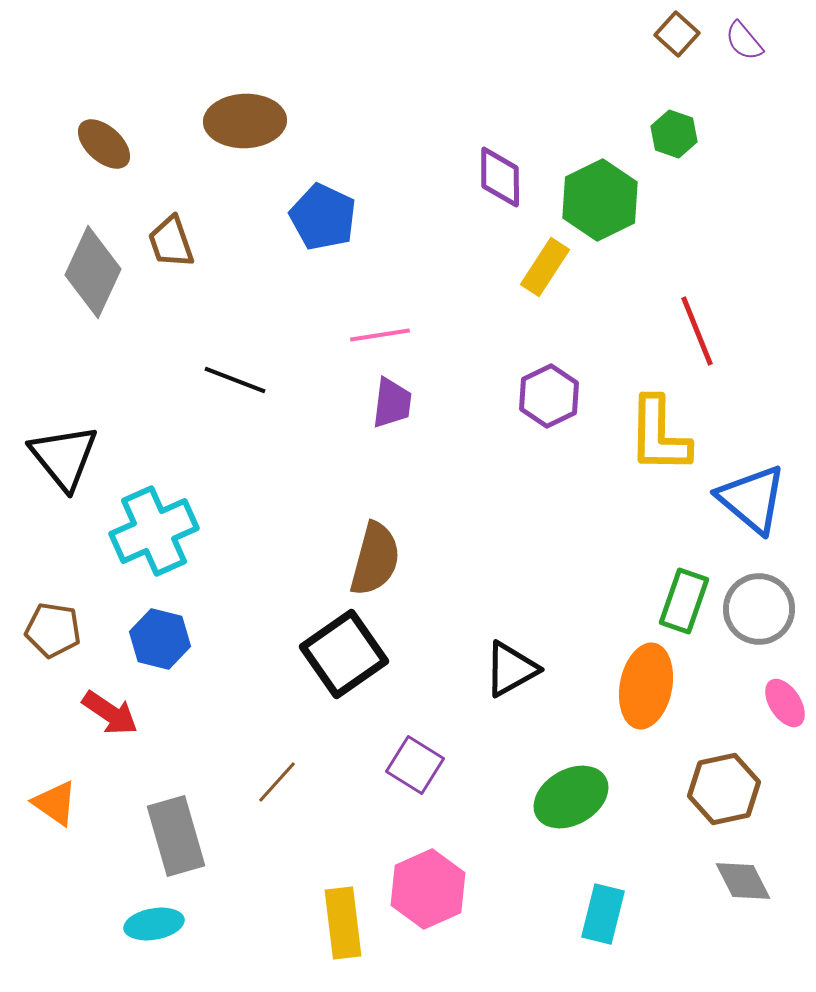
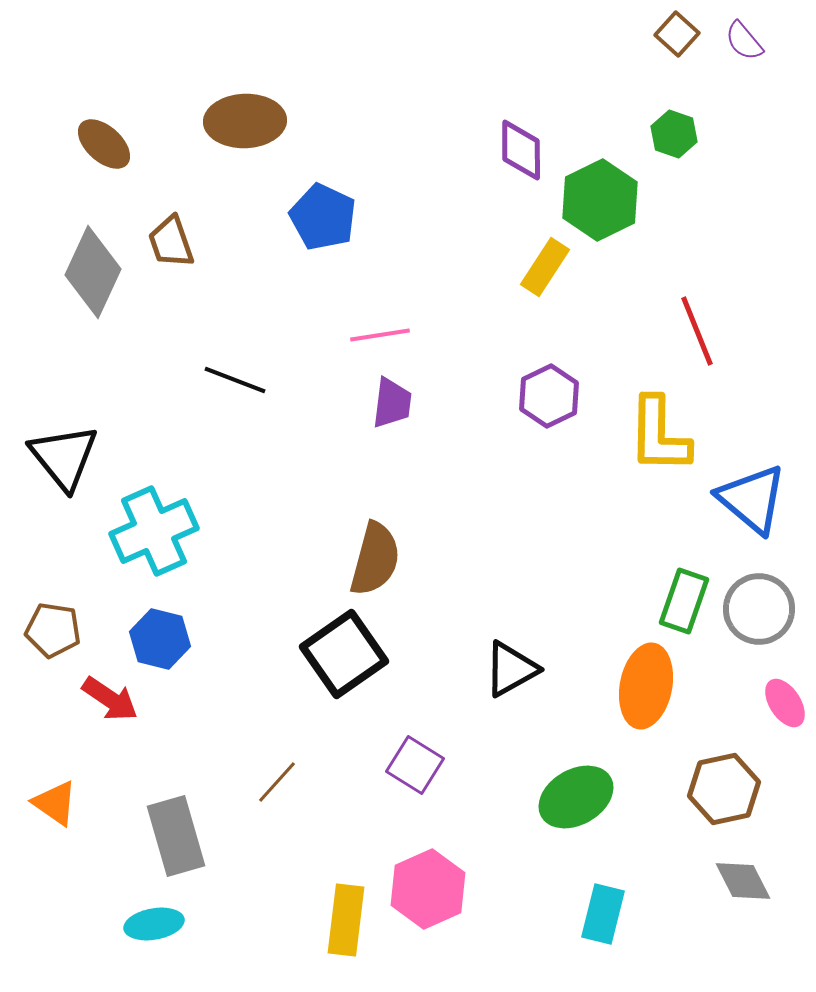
purple diamond at (500, 177): moved 21 px right, 27 px up
red arrow at (110, 713): moved 14 px up
green ellipse at (571, 797): moved 5 px right
yellow rectangle at (343, 923): moved 3 px right, 3 px up; rotated 14 degrees clockwise
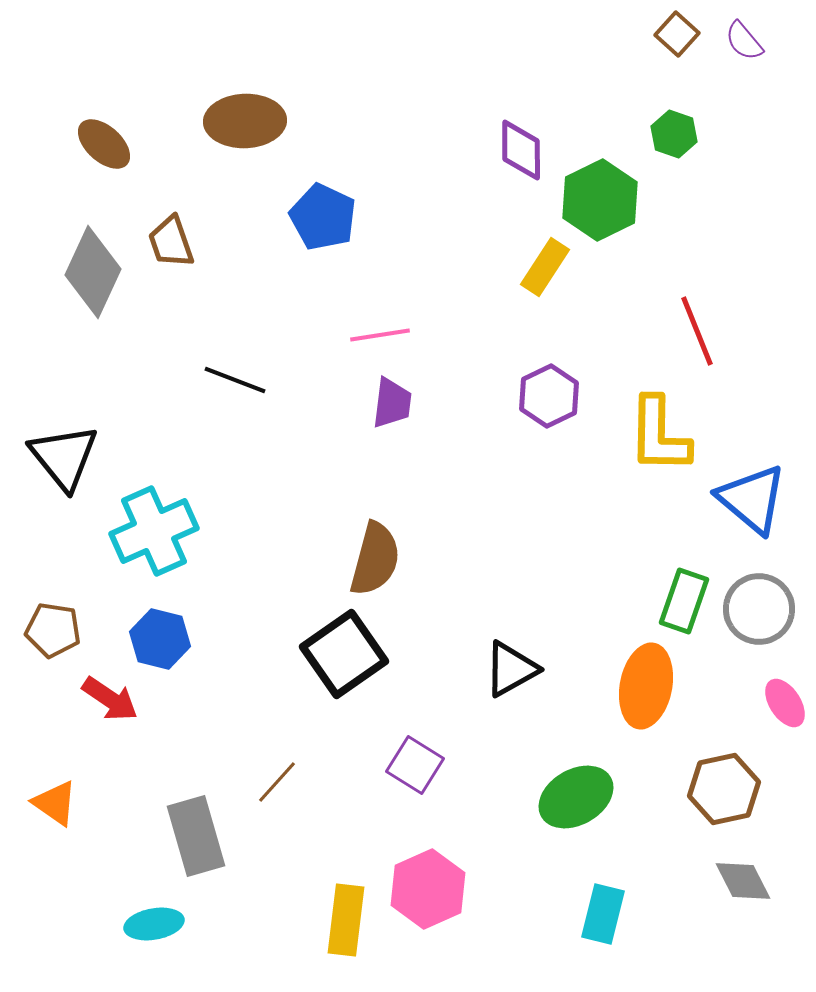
gray rectangle at (176, 836): moved 20 px right
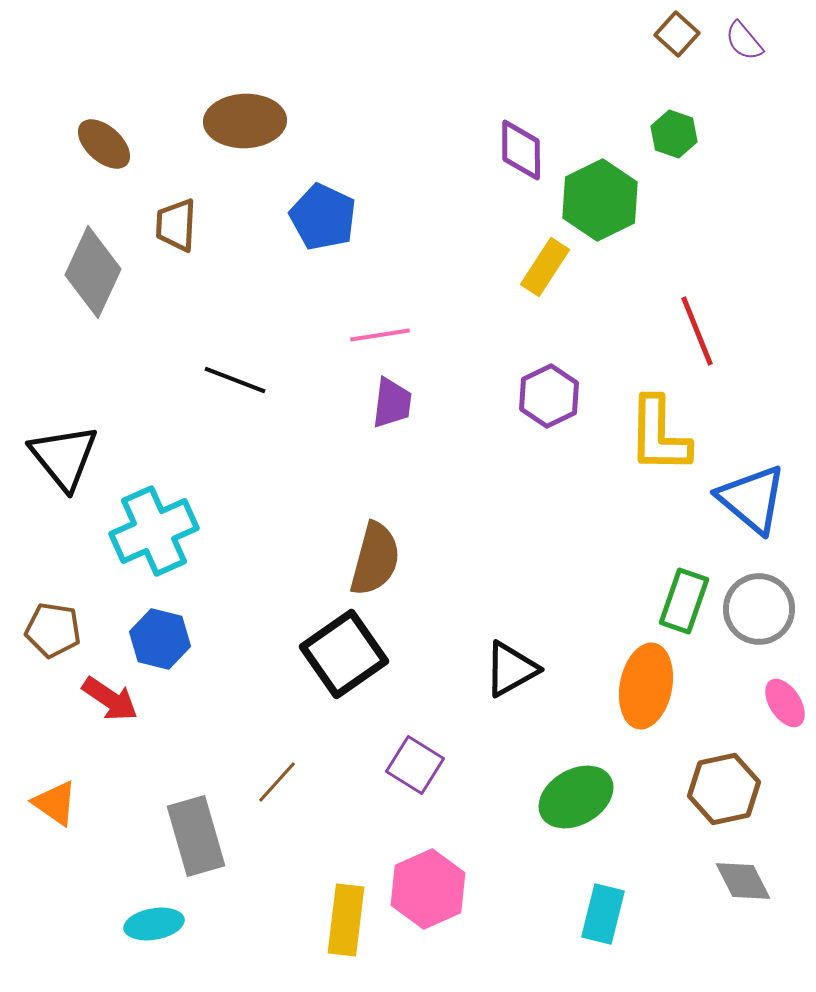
brown trapezoid at (171, 242): moved 5 px right, 17 px up; rotated 22 degrees clockwise
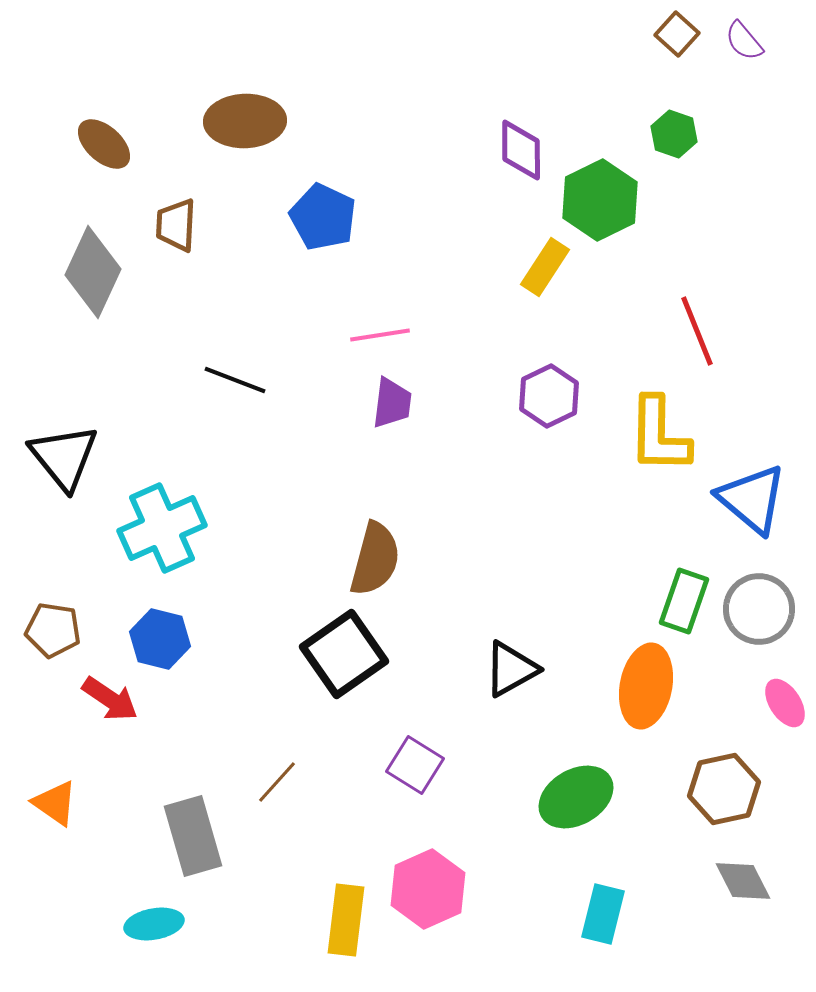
cyan cross at (154, 531): moved 8 px right, 3 px up
gray rectangle at (196, 836): moved 3 px left
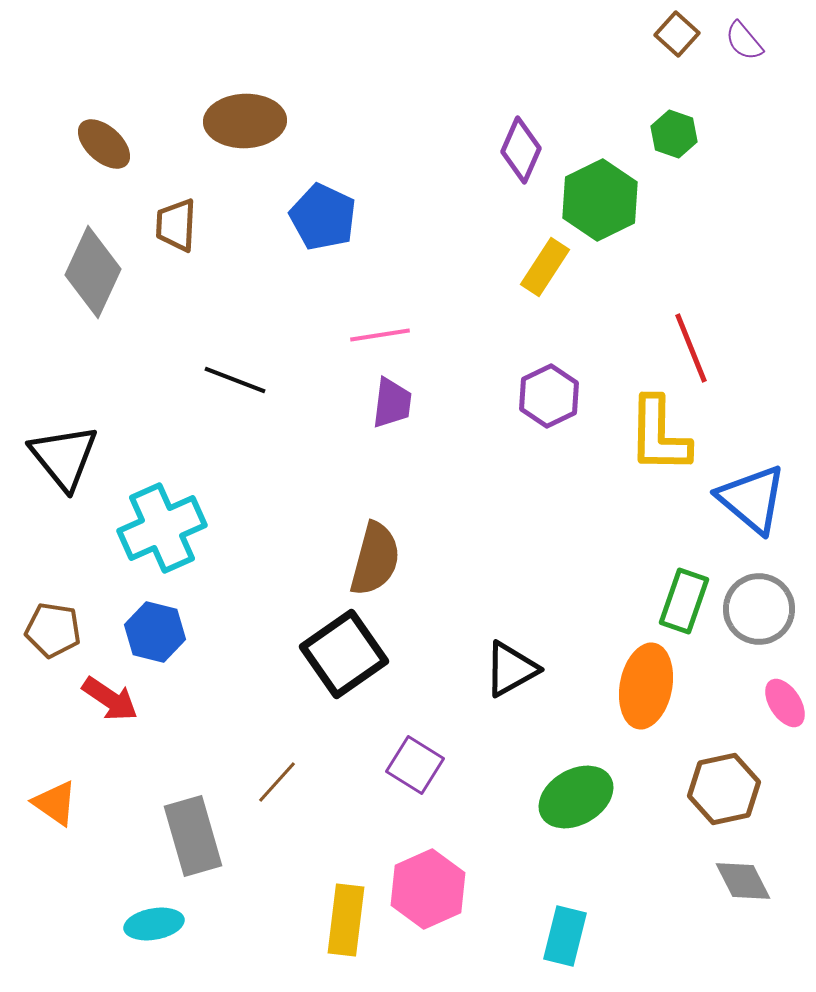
purple diamond at (521, 150): rotated 24 degrees clockwise
red line at (697, 331): moved 6 px left, 17 px down
blue hexagon at (160, 639): moved 5 px left, 7 px up
cyan rectangle at (603, 914): moved 38 px left, 22 px down
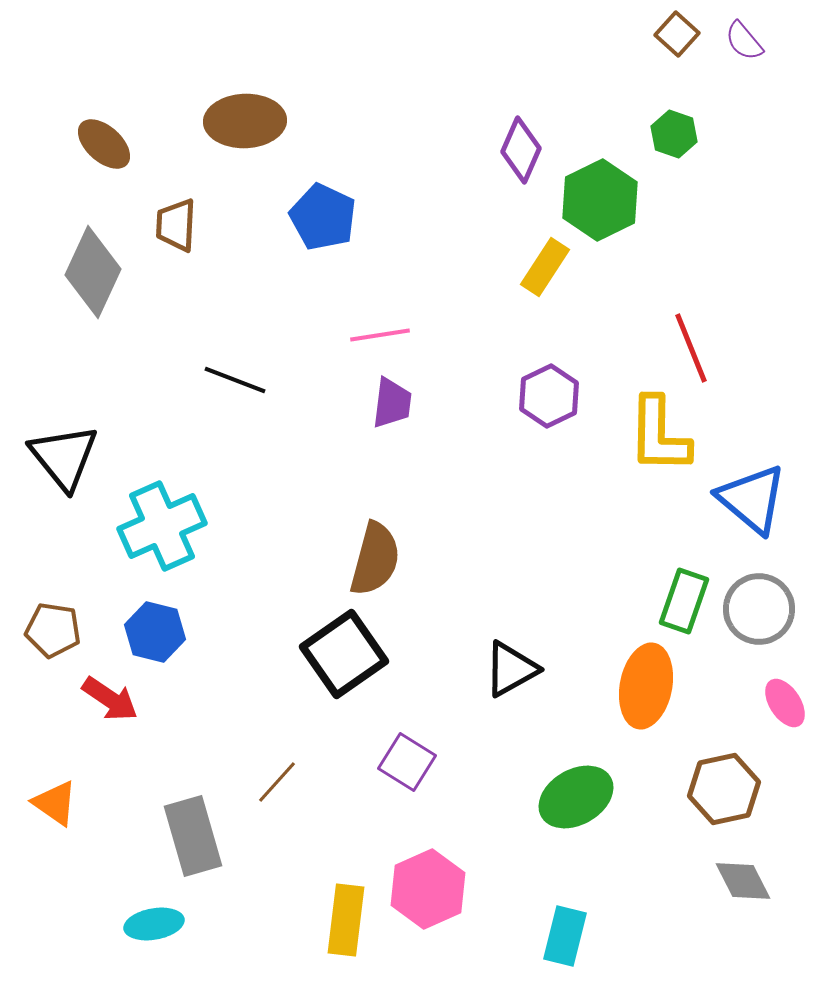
cyan cross at (162, 528): moved 2 px up
purple square at (415, 765): moved 8 px left, 3 px up
